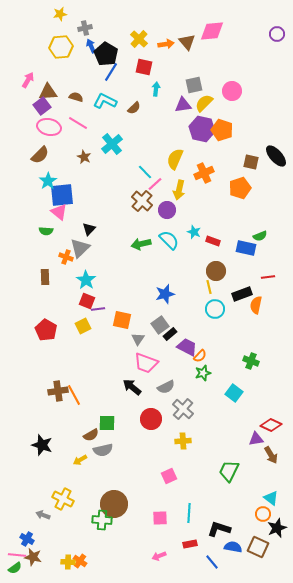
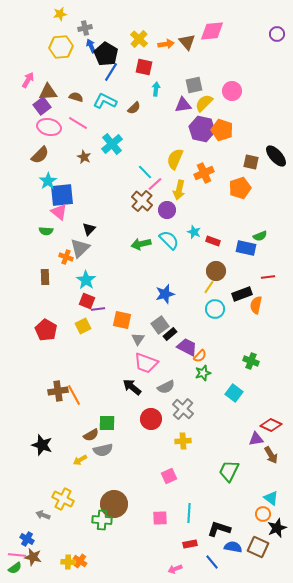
yellow line at (209, 287): rotated 48 degrees clockwise
pink arrow at (159, 556): moved 16 px right, 13 px down
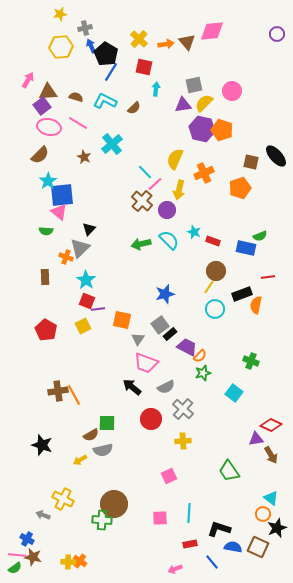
green trapezoid at (229, 471): rotated 60 degrees counterclockwise
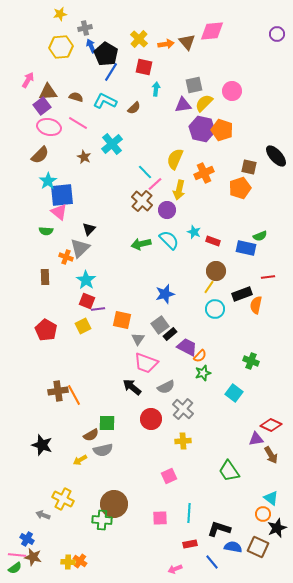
brown square at (251, 162): moved 2 px left, 5 px down
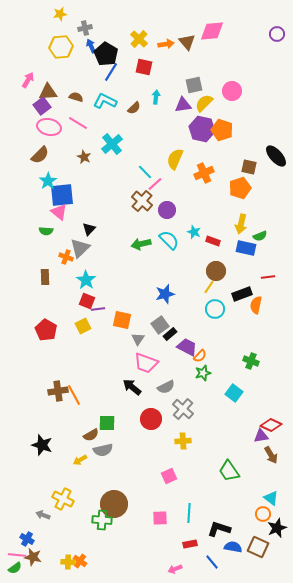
cyan arrow at (156, 89): moved 8 px down
yellow arrow at (179, 190): moved 62 px right, 34 px down
purple triangle at (256, 439): moved 5 px right, 3 px up
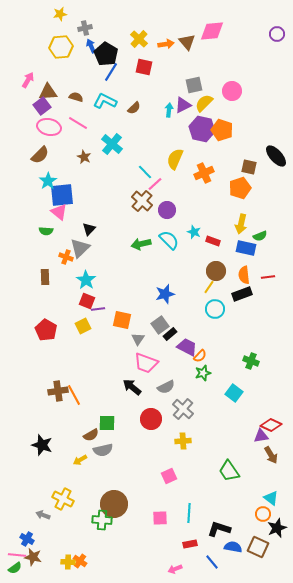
cyan arrow at (156, 97): moved 13 px right, 13 px down
purple triangle at (183, 105): rotated 18 degrees counterclockwise
cyan cross at (112, 144): rotated 10 degrees counterclockwise
orange semicircle at (256, 305): moved 12 px left, 30 px up; rotated 18 degrees counterclockwise
